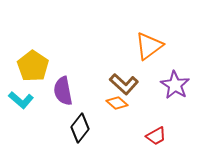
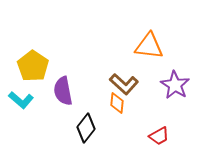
orange triangle: rotated 44 degrees clockwise
orange diamond: rotated 55 degrees clockwise
black diamond: moved 6 px right
red trapezoid: moved 3 px right
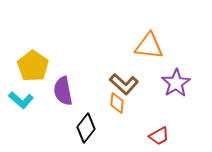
purple star: moved 1 px right, 2 px up; rotated 8 degrees clockwise
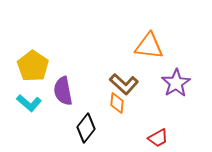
cyan L-shape: moved 8 px right, 3 px down
red trapezoid: moved 1 px left, 2 px down
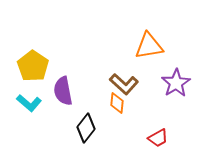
orange triangle: rotated 16 degrees counterclockwise
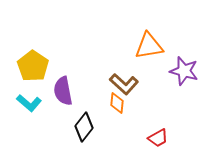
purple star: moved 8 px right, 12 px up; rotated 24 degrees counterclockwise
black diamond: moved 2 px left, 1 px up
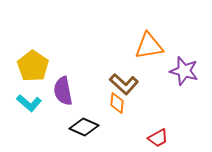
black diamond: rotated 76 degrees clockwise
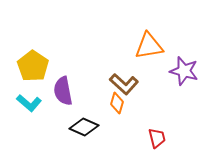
orange diamond: rotated 10 degrees clockwise
red trapezoid: moved 1 px left; rotated 75 degrees counterclockwise
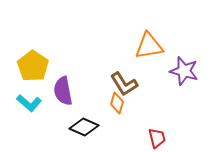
brown L-shape: rotated 16 degrees clockwise
